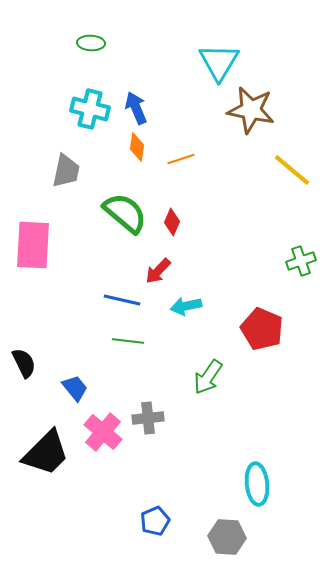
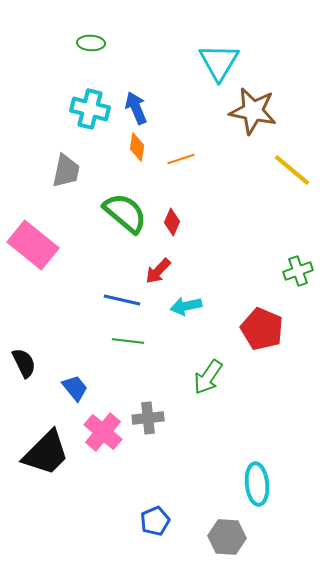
brown star: moved 2 px right, 1 px down
pink rectangle: rotated 54 degrees counterclockwise
green cross: moved 3 px left, 10 px down
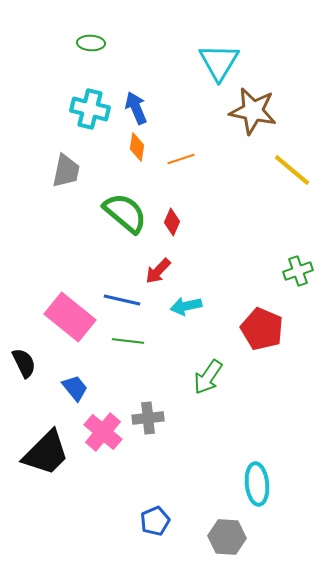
pink rectangle: moved 37 px right, 72 px down
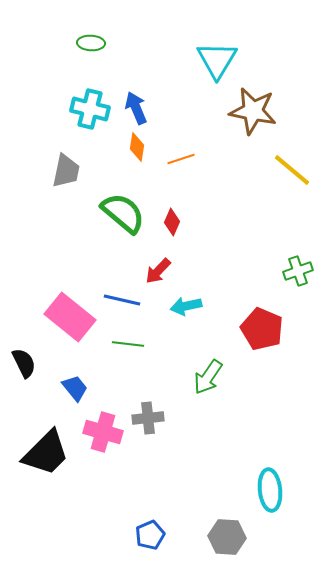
cyan triangle: moved 2 px left, 2 px up
green semicircle: moved 2 px left
green line: moved 3 px down
pink cross: rotated 24 degrees counterclockwise
cyan ellipse: moved 13 px right, 6 px down
blue pentagon: moved 5 px left, 14 px down
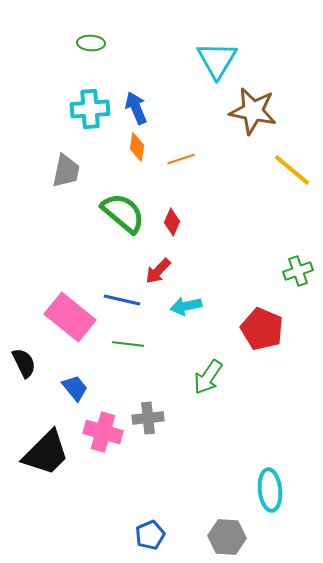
cyan cross: rotated 18 degrees counterclockwise
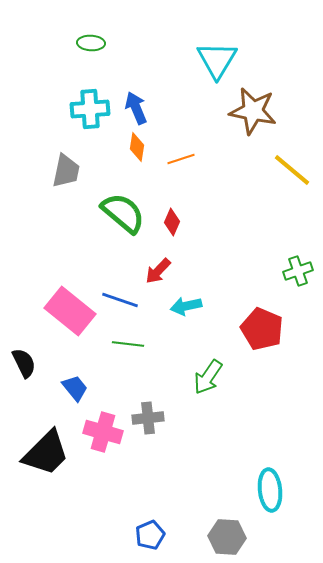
blue line: moved 2 px left; rotated 6 degrees clockwise
pink rectangle: moved 6 px up
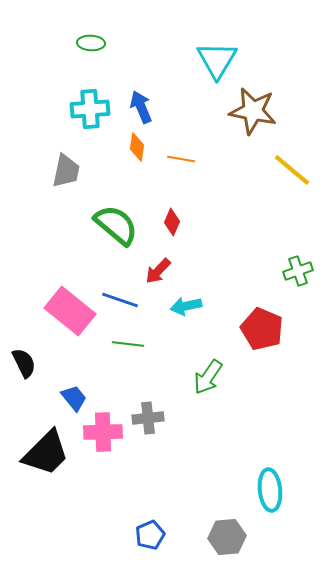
blue arrow: moved 5 px right, 1 px up
orange line: rotated 28 degrees clockwise
green semicircle: moved 7 px left, 12 px down
blue trapezoid: moved 1 px left, 10 px down
pink cross: rotated 18 degrees counterclockwise
gray hexagon: rotated 9 degrees counterclockwise
